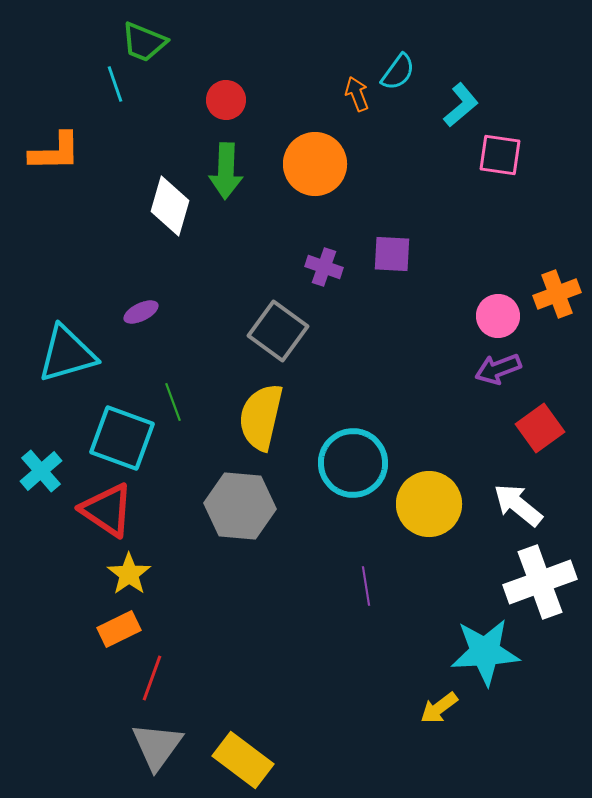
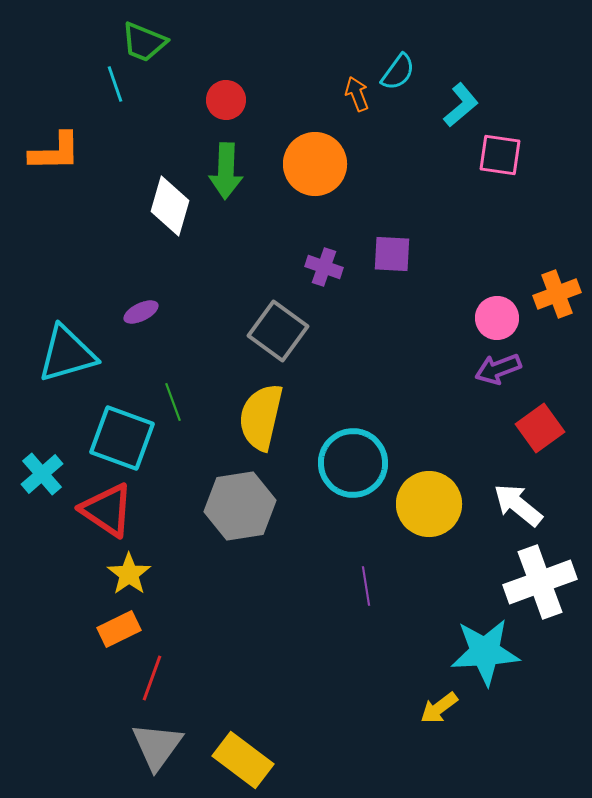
pink circle: moved 1 px left, 2 px down
cyan cross: moved 1 px right, 3 px down
gray hexagon: rotated 14 degrees counterclockwise
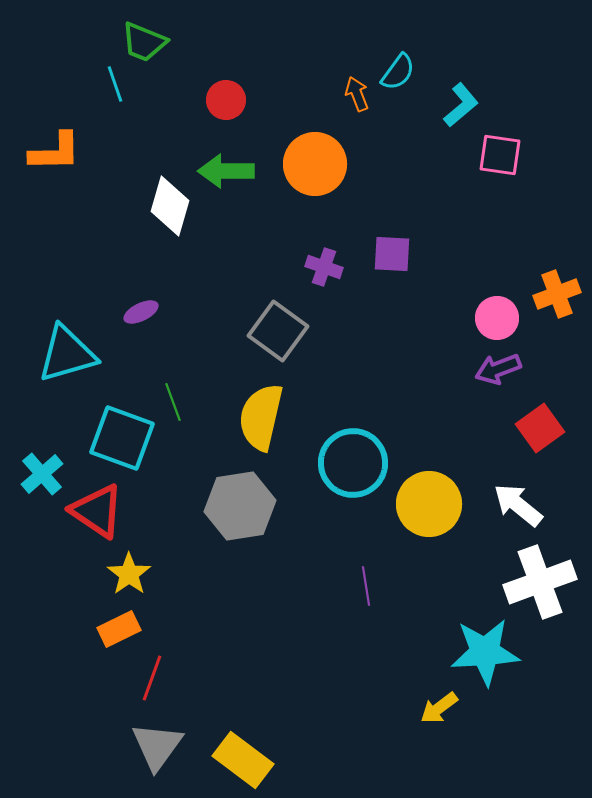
green arrow: rotated 88 degrees clockwise
red triangle: moved 10 px left, 1 px down
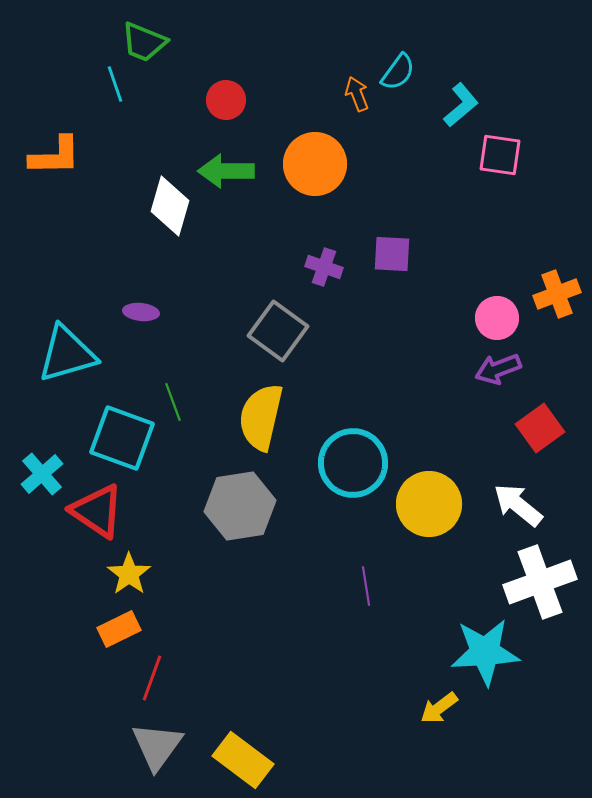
orange L-shape: moved 4 px down
purple ellipse: rotated 32 degrees clockwise
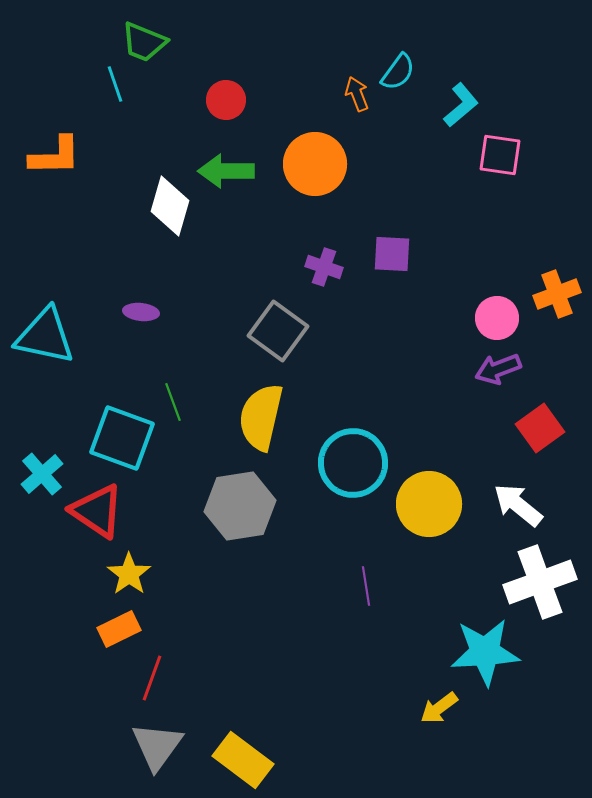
cyan triangle: moved 22 px left, 18 px up; rotated 28 degrees clockwise
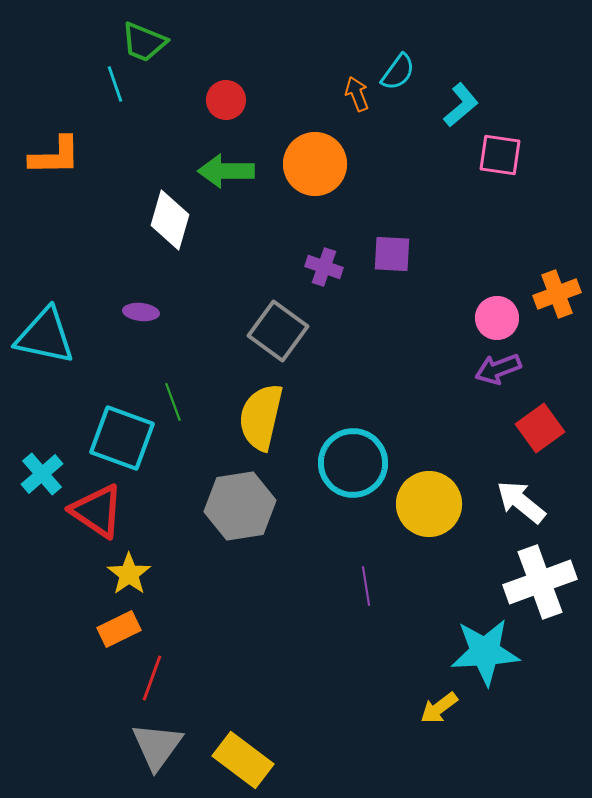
white diamond: moved 14 px down
white arrow: moved 3 px right, 3 px up
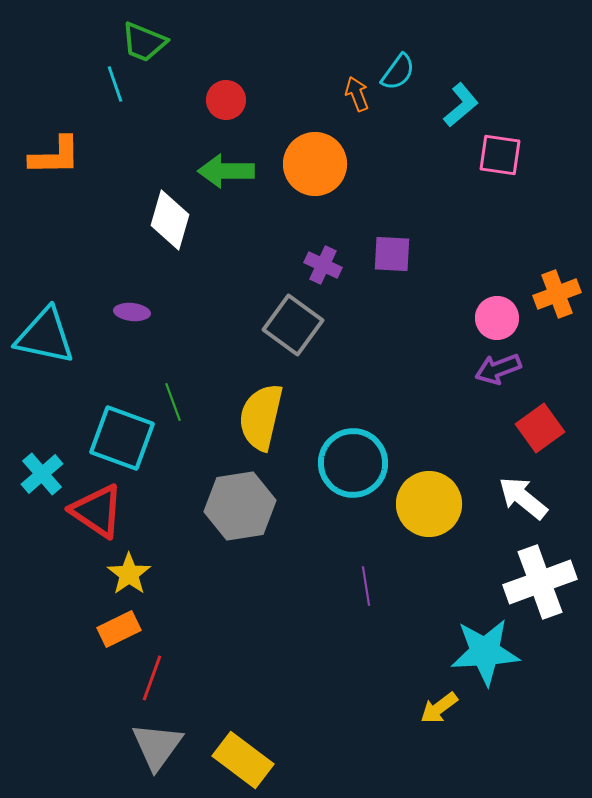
purple cross: moved 1 px left, 2 px up; rotated 6 degrees clockwise
purple ellipse: moved 9 px left
gray square: moved 15 px right, 6 px up
white arrow: moved 2 px right, 4 px up
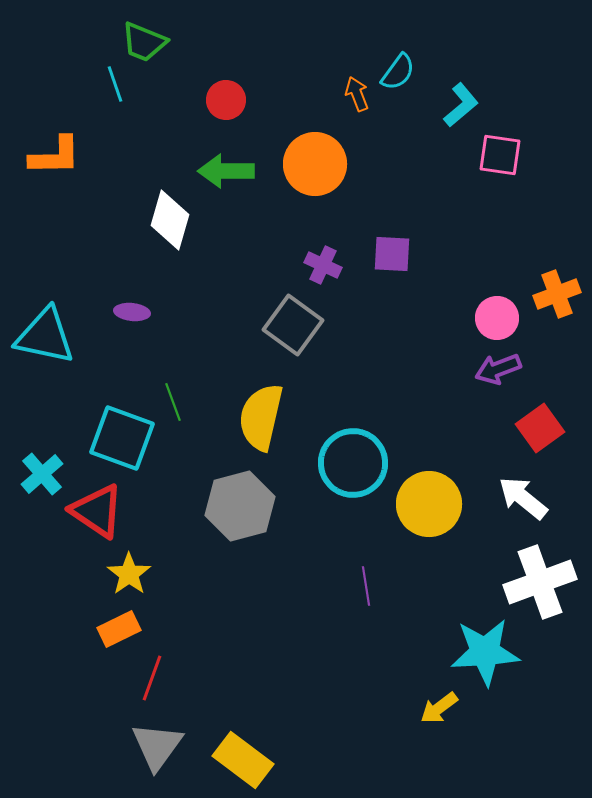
gray hexagon: rotated 6 degrees counterclockwise
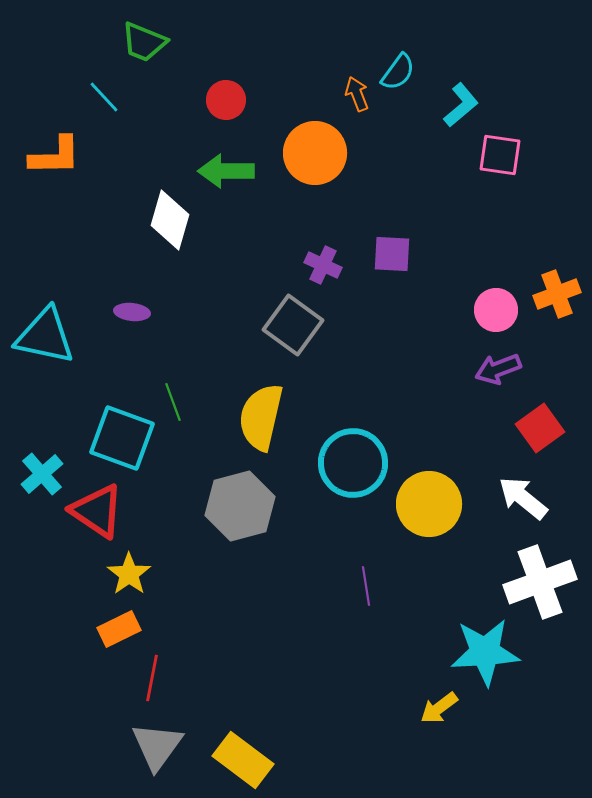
cyan line: moved 11 px left, 13 px down; rotated 24 degrees counterclockwise
orange circle: moved 11 px up
pink circle: moved 1 px left, 8 px up
red line: rotated 9 degrees counterclockwise
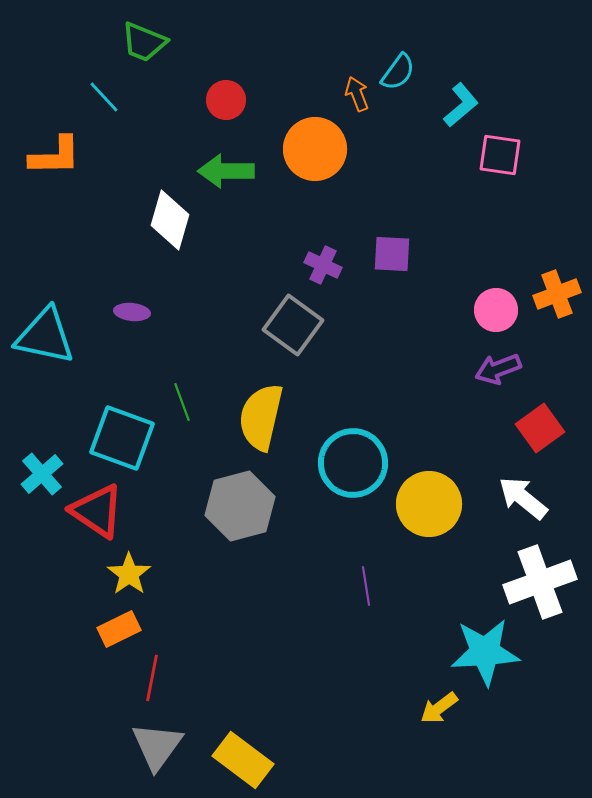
orange circle: moved 4 px up
green line: moved 9 px right
